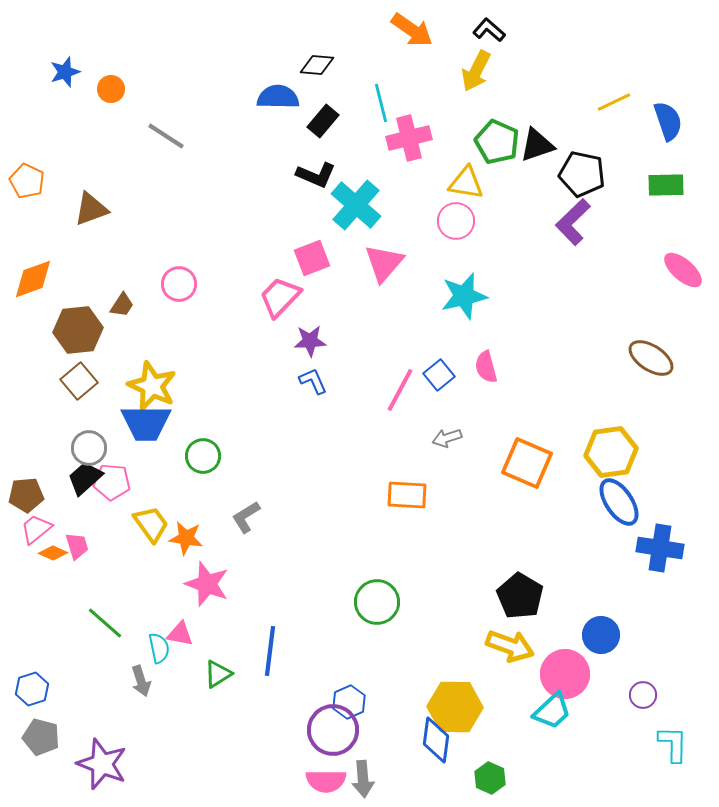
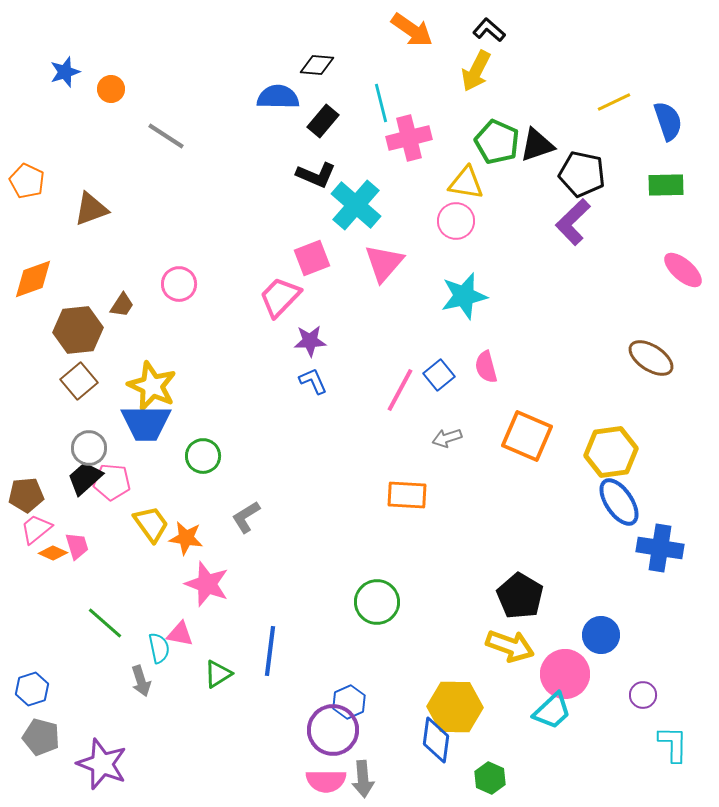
orange square at (527, 463): moved 27 px up
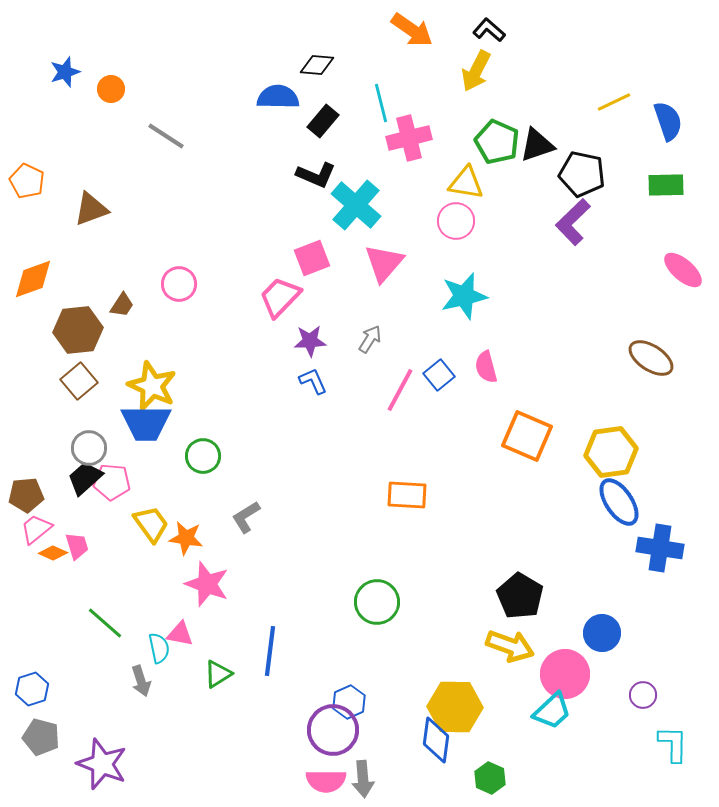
gray arrow at (447, 438): moved 77 px left, 99 px up; rotated 140 degrees clockwise
blue circle at (601, 635): moved 1 px right, 2 px up
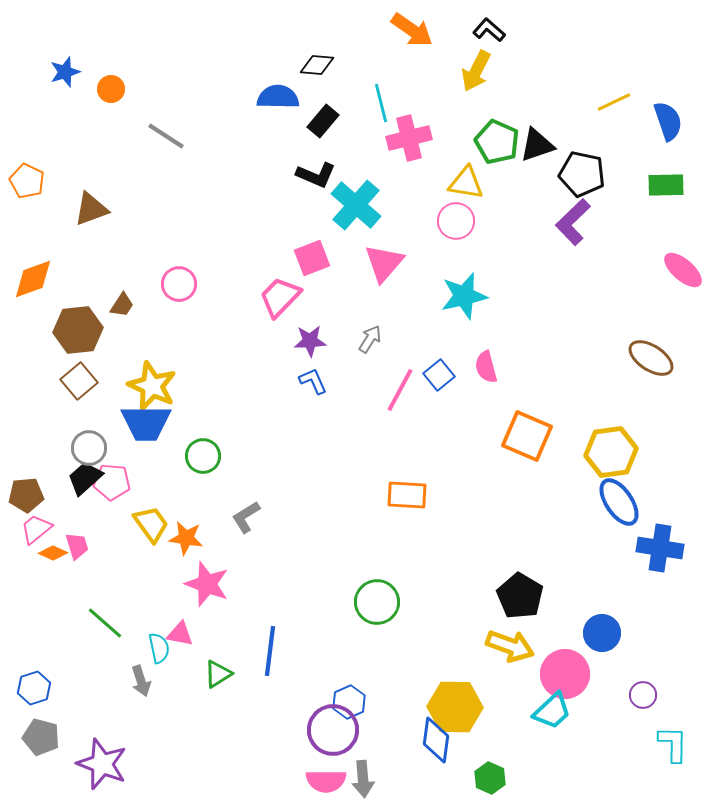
blue hexagon at (32, 689): moved 2 px right, 1 px up
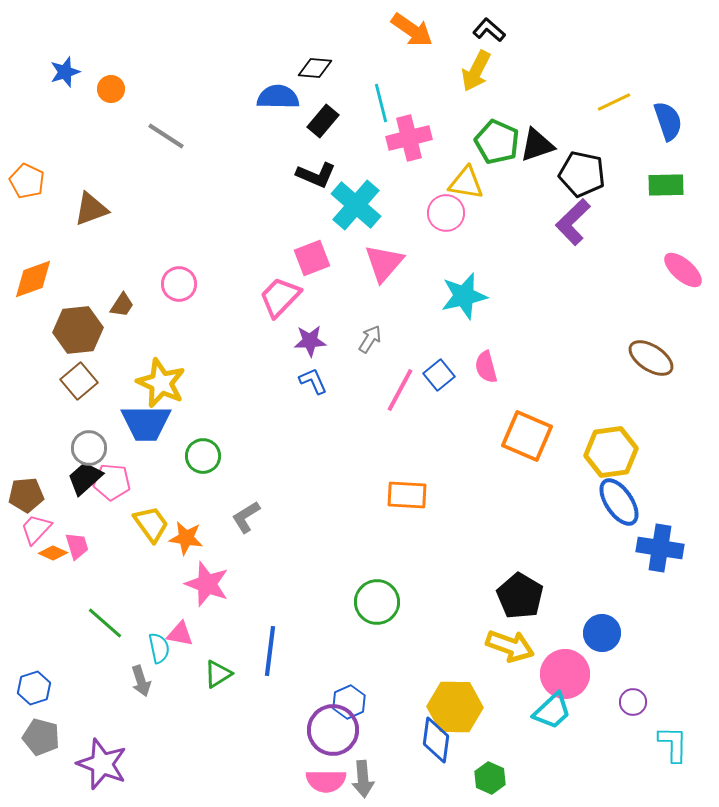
black diamond at (317, 65): moved 2 px left, 3 px down
pink circle at (456, 221): moved 10 px left, 8 px up
yellow star at (152, 386): moved 9 px right, 3 px up
pink trapezoid at (36, 529): rotated 8 degrees counterclockwise
purple circle at (643, 695): moved 10 px left, 7 px down
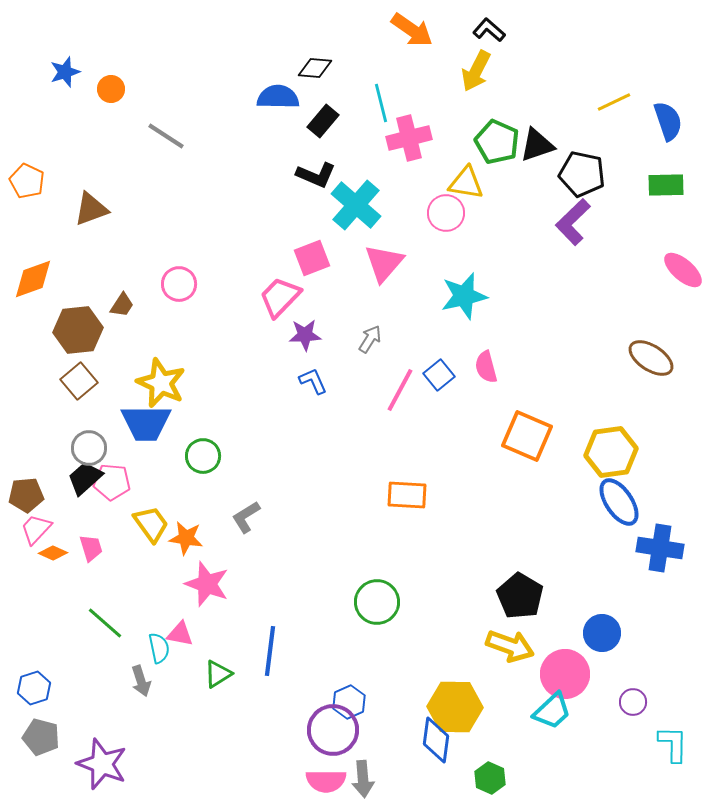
purple star at (310, 341): moved 5 px left, 6 px up
pink trapezoid at (77, 546): moved 14 px right, 2 px down
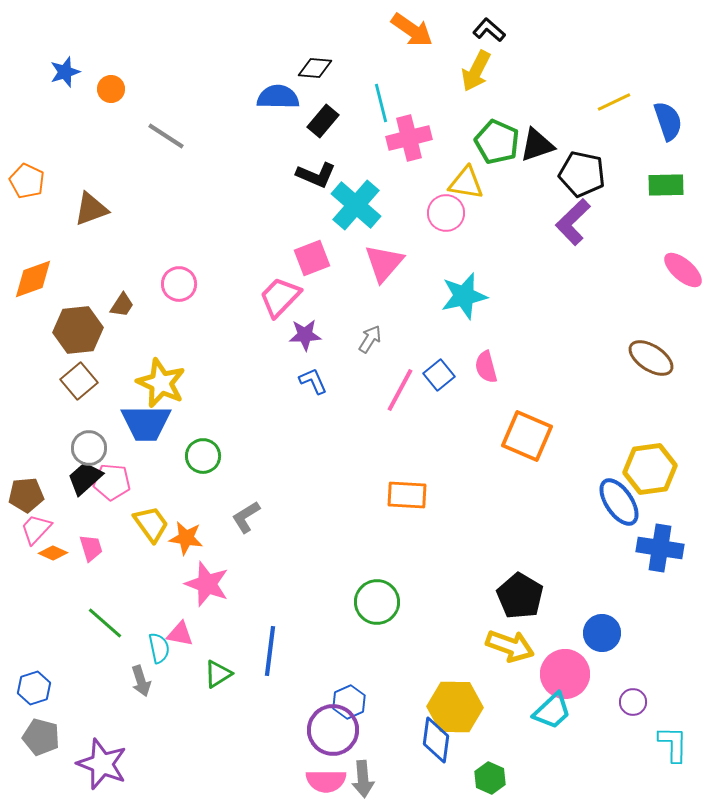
yellow hexagon at (611, 452): moved 39 px right, 17 px down
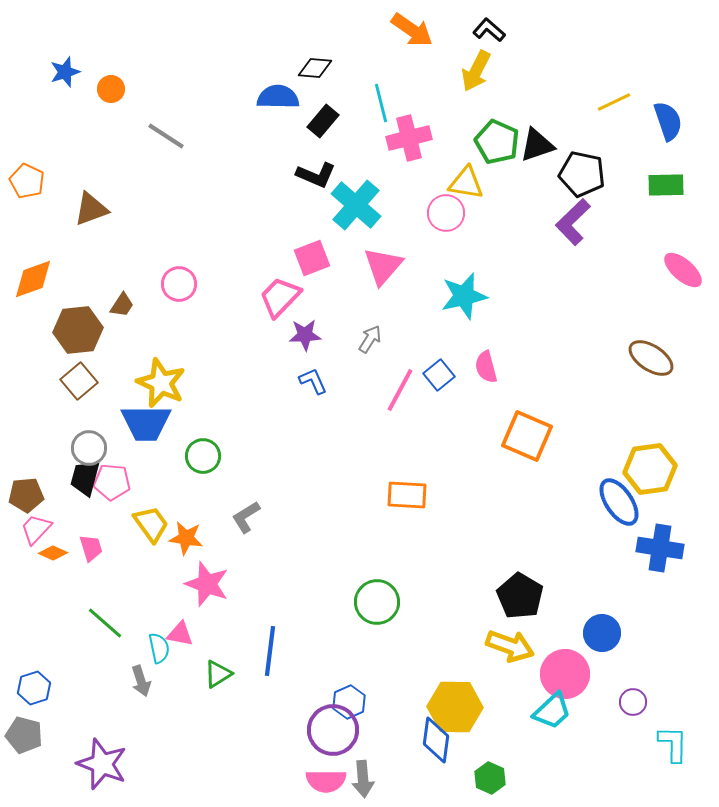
pink triangle at (384, 263): moved 1 px left, 3 px down
black trapezoid at (85, 478): rotated 33 degrees counterclockwise
gray pentagon at (41, 737): moved 17 px left, 2 px up
